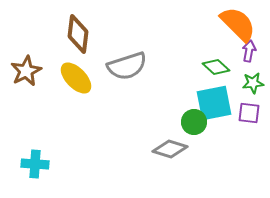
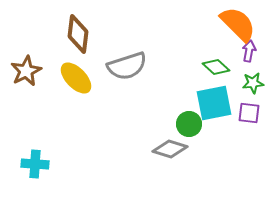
green circle: moved 5 px left, 2 px down
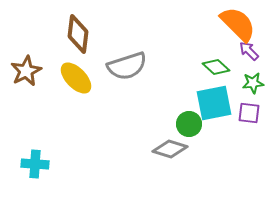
purple arrow: rotated 55 degrees counterclockwise
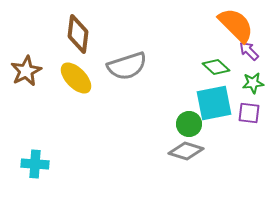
orange semicircle: moved 2 px left, 1 px down
gray diamond: moved 16 px right, 2 px down
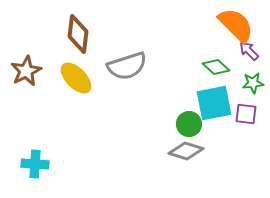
purple square: moved 3 px left, 1 px down
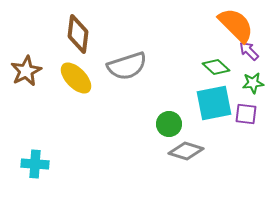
green circle: moved 20 px left
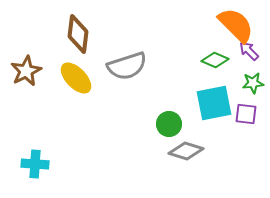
green diamond: moved 1 px left, 7 px up; rotated 20 degrees counterclockwise
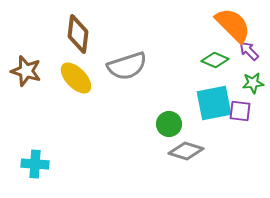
orange semicircle: moved 3 px left
brown star: rotated 28 degrees counterclockwise
purple square: moved 6 px left, 3 px up
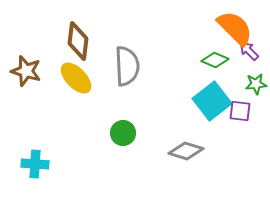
orange semicircle: moved 2 px right, 3 px down
brown diamond: moved 7 px down
gray semicircle: rotated 75 degrees counterclockwise
green star: moved 3 px right, 1 px down
cyan square: moved 2 px left, 2 px up; rotated 27 degrees counterclockwise
green circle: moved 46 px left, 9 px down
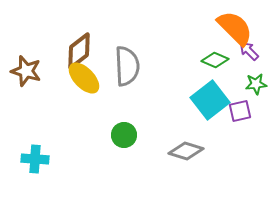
brown diamond: moved 1 px right, 10 px down; rotated 45 degrees clockwise
yellow ellipse: moved 8 px right
cyan square: moved 2 px left, 1 px up
purple square: rotated 20 degrees counterclockwise
green circle: moved 1 px right, 2 px down
cyan cross: moved 5 px up
